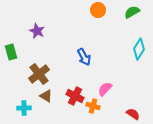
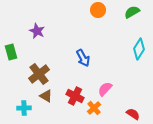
blue arrow: moved 1 px left, 1 px down
orange cross: moved 1 px right, 2 px down; rotated 32 degrees clockwise
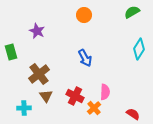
orange circle: moved 14 px left, 5 px down
blue arrow: moved 2 px right
pink semicircle: moved 3 px down; rotated 140 degrees clockwise
brown triangle: rotated 24 degrees clockwise
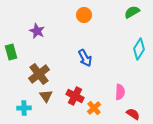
pink semicircle: moved 15 px right
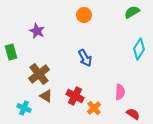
brown triangle: rotated 24 degrees counterclockwise
cyan cross: rotated 24 degrees clockwise
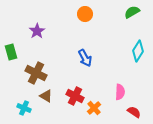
orange circle: moved 1 px right, 1 px up
purple star: rotated 14 degrees clockwise
cyan diamond: moved 1 px left, 2 px down
brown cross: moved 3 px left, 1 px up; rotated 25 degrees counterclockwise
red semicircle: moved 1 px right, 2 px up
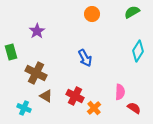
orange circle: moved 7 px right
red semicircle: moved 4 px up
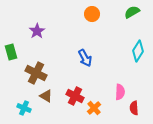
red semicircle: rotated 128 degrees counterclockwise
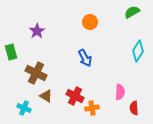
orange circle: moved 2 px left, 8 px down
orange cross: moved 2 px left; rotated 32 degrees clockwise
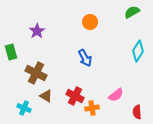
pink semicircle: moved 4 px left, 3 px down; rotated 49 degrees clockwise
red semicircle: moved 3 px right, 4 px down
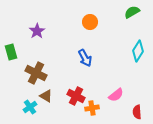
red cross: moved 1 px right
cyan cross: moved 6 px right, 1 px up; rotated 32 degrees clockwise
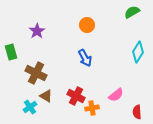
orange circle: moved 3 px left, 3 px down
cyan diamond: moved 1 px down
